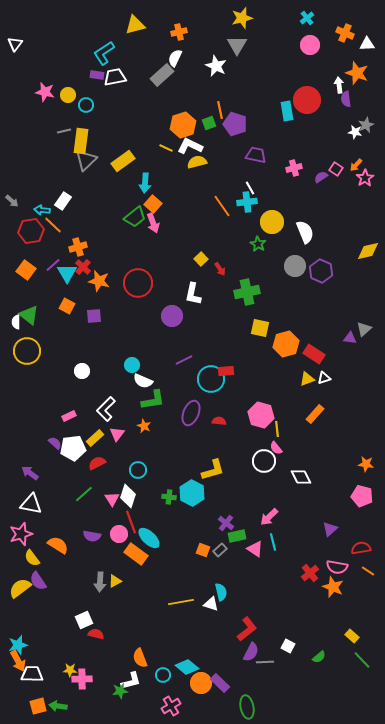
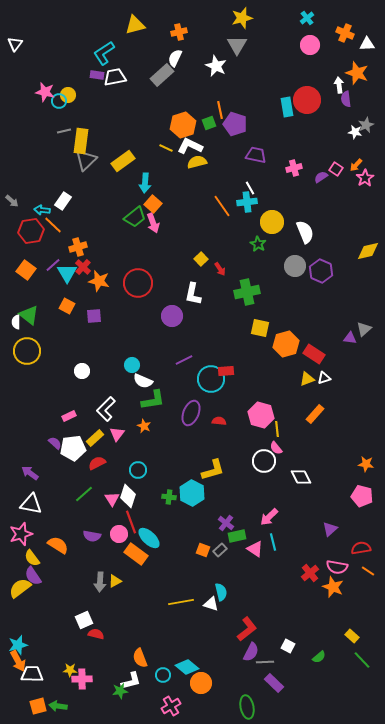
cyan circle at (86, 105): moved 27 px left, 4 px up
cyan rectangle at (287, 111): moved 4 px up
purple semicircle at (38, 581): moved 5 px left, 5 px up
purple rectangle at (220, 683): moved 54 px right
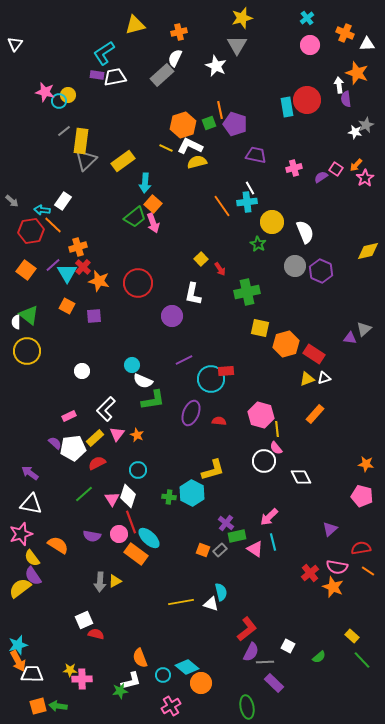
gray line at (64, 131): rotated 24 degrees counterclockwise
orange star at (144, 426): moved 7 px left, 9 px down
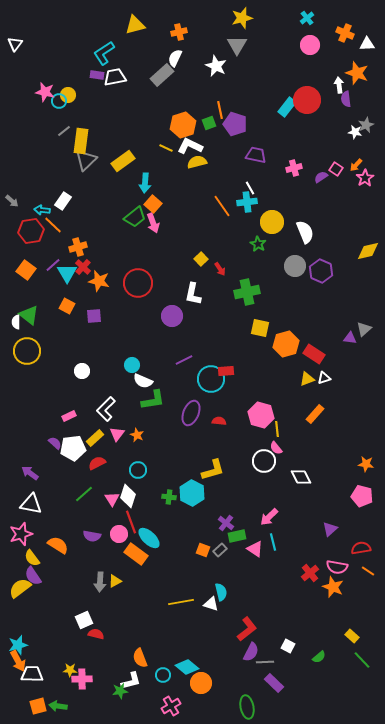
cyan rectangle at (287, 107): rotated 48 degrees clockwise
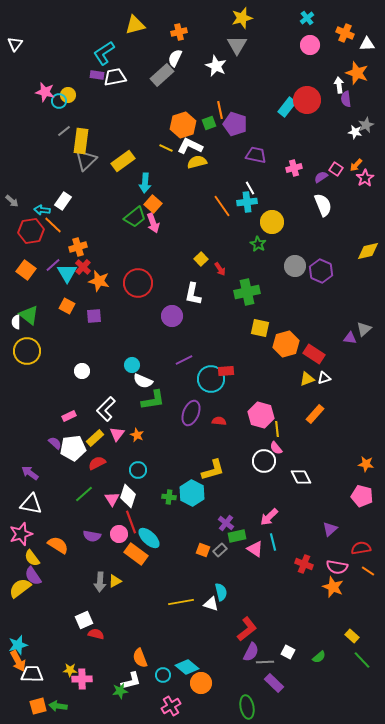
white semicircle at (305, 232): moved 18 px right, 27 px up
red cross at (310, 573): moved 6 px left, 9 px up; rotated 30 degrees counterclockwise
white square at (288, 646): moved 6 px down
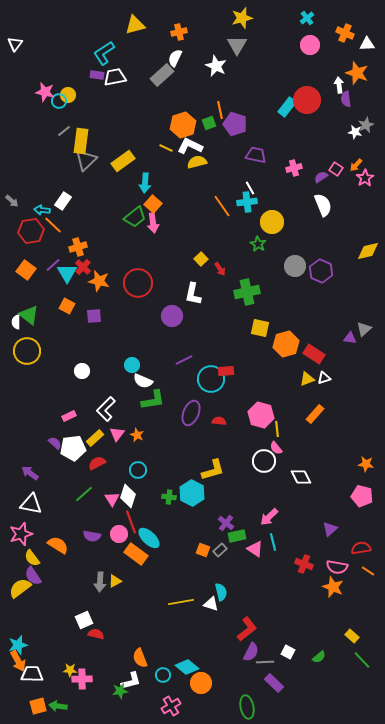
pink arrow at (153, 223): rotated 12 degrees clockwise
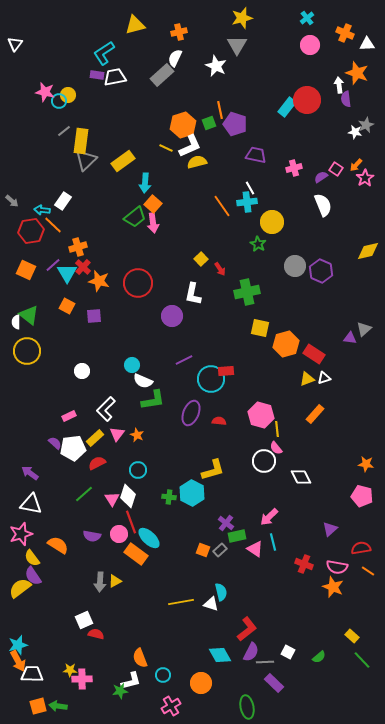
white L-shape at (190, 146): rotated 130 degrees clockwise
orange square at (26, 270): rotated 12 degrees counterclockwise
cyan diamond at (187, 667): moved 33 px right, 12 px up; rotated 20 degrees clockwise
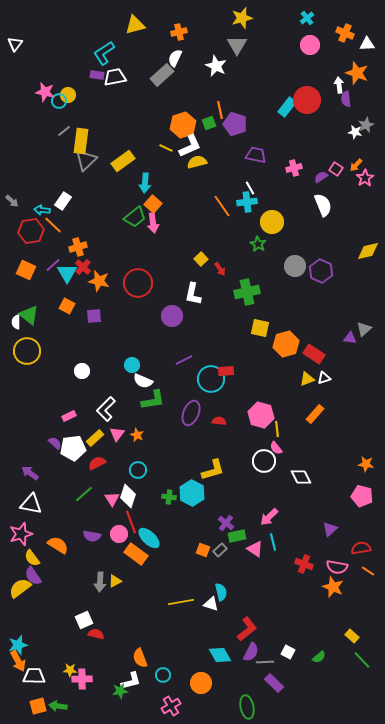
white trapezoid at (32, 674): moved 2 px right, 2 px down
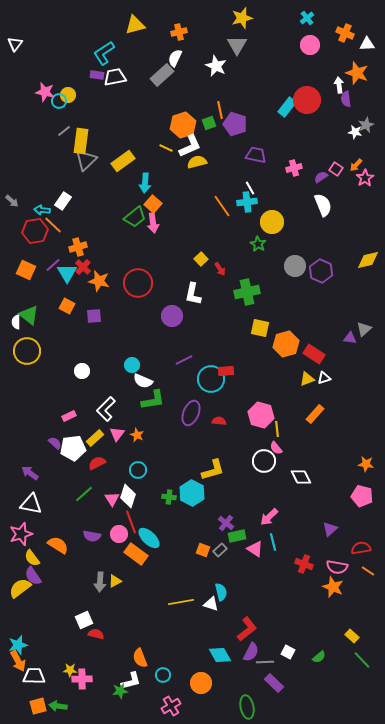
red hexagon at (31, 231): moved 4 px right
yellow diamond at (368, 251): moved 9 px down
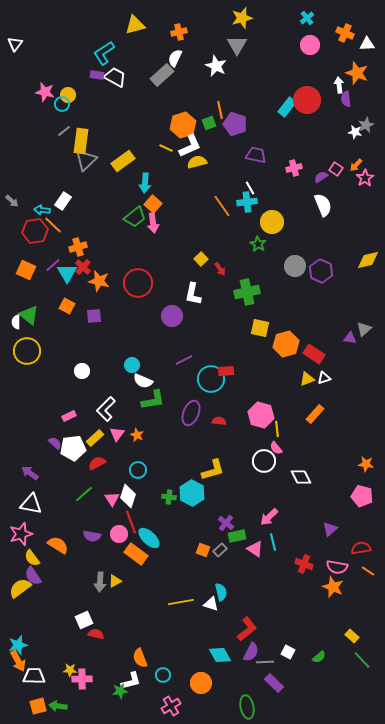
white trapezoid at (115, 77): rotated 40 degrees clockwise
cyan circle at (59, 101): moved 3 px right, 3 px down
